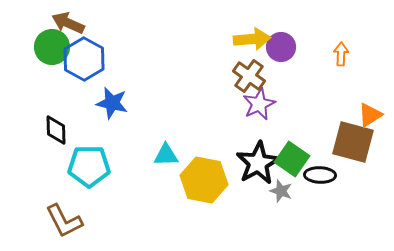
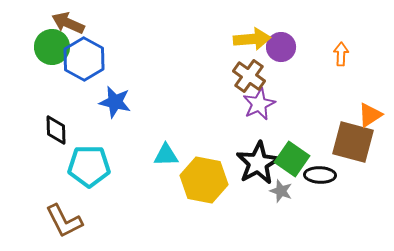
blue star: moved 3 px right, 1 px up
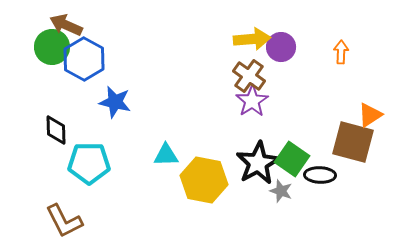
brown arrow: moved 2 px left, 2 px down
orange arrow: moved 2 px up
purple star: moved 7 px left, 3 px up; rotated 8 degrees counterclockwise
cyan pentagon: moved 3 px up
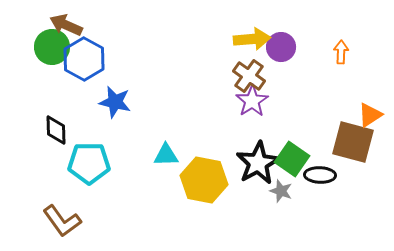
brown L-shape: moved 2 px left; rotated 9 degrees counterclockwise
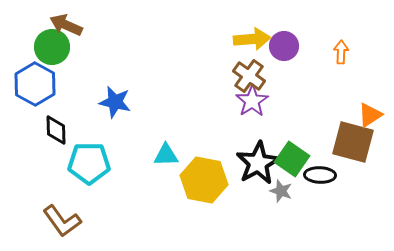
purple circle: moved 3 px right, 1 px up
blue hexagon: moved 49 px left, 25 px down
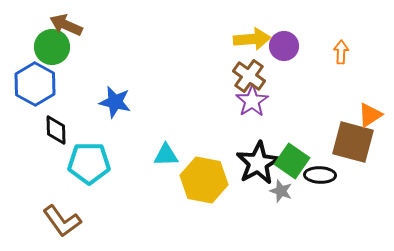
green square: moved 2 px down
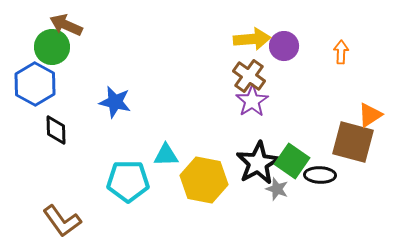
cyan pentagon: moved 39 px right, 18 px down
gray star: moved 4 px left, 2 px up
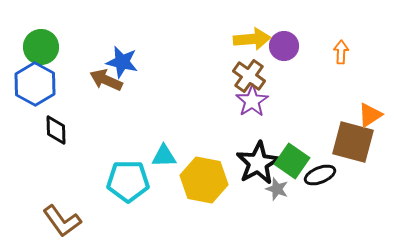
brown arrow: moved 40 px right, 55 px down
green circle: moved 11 px left
blue star: moved 7 px right, 40 px up
cyan triangle: moved 2 px left, 1 px down
black ellipse: rotated 24 degrees counterclockwise
